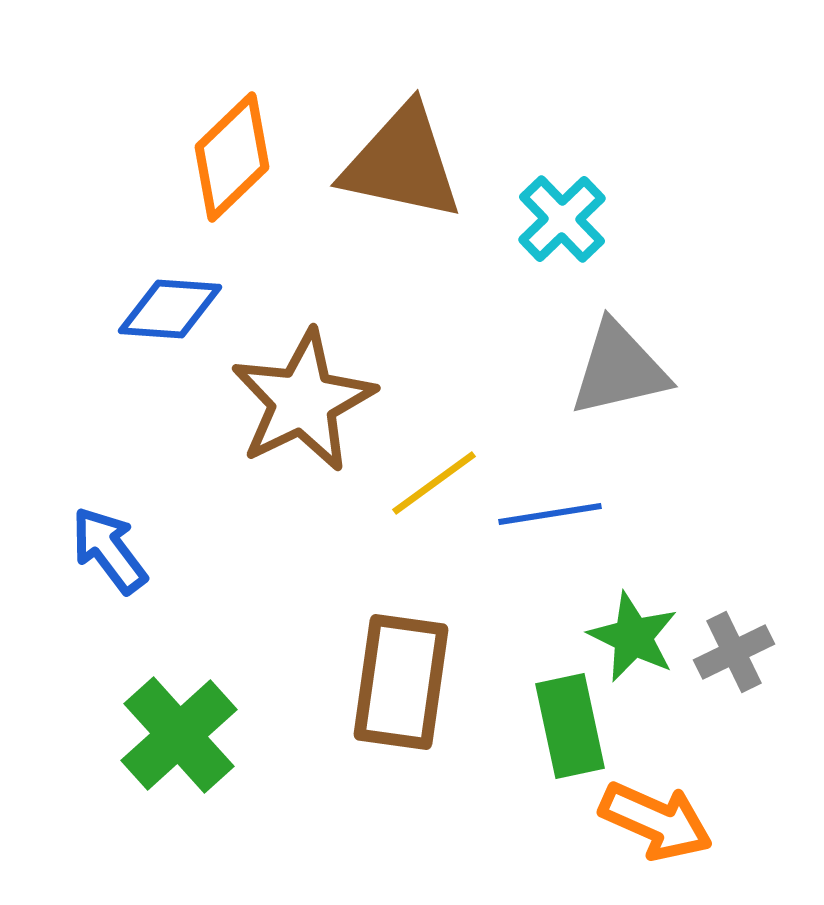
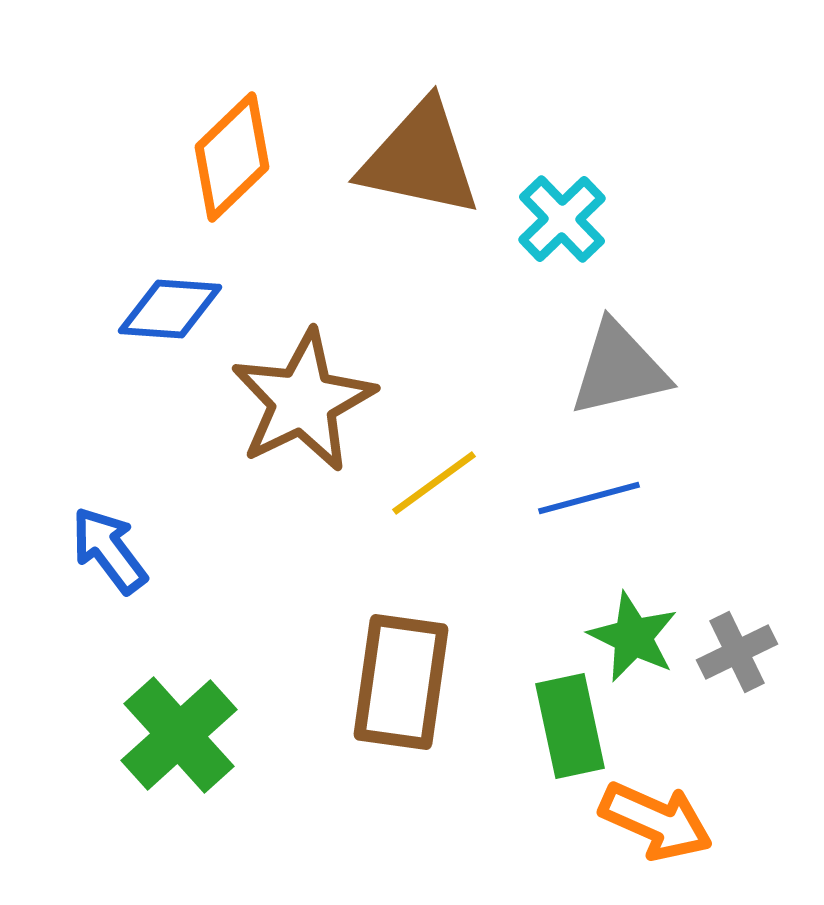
brown triangle: moved 18 px right, 4 px up
blue line: moved 39 px right, 16 px up; rotated 6 degrees counterclockwise
gray cross: moved 3 px right
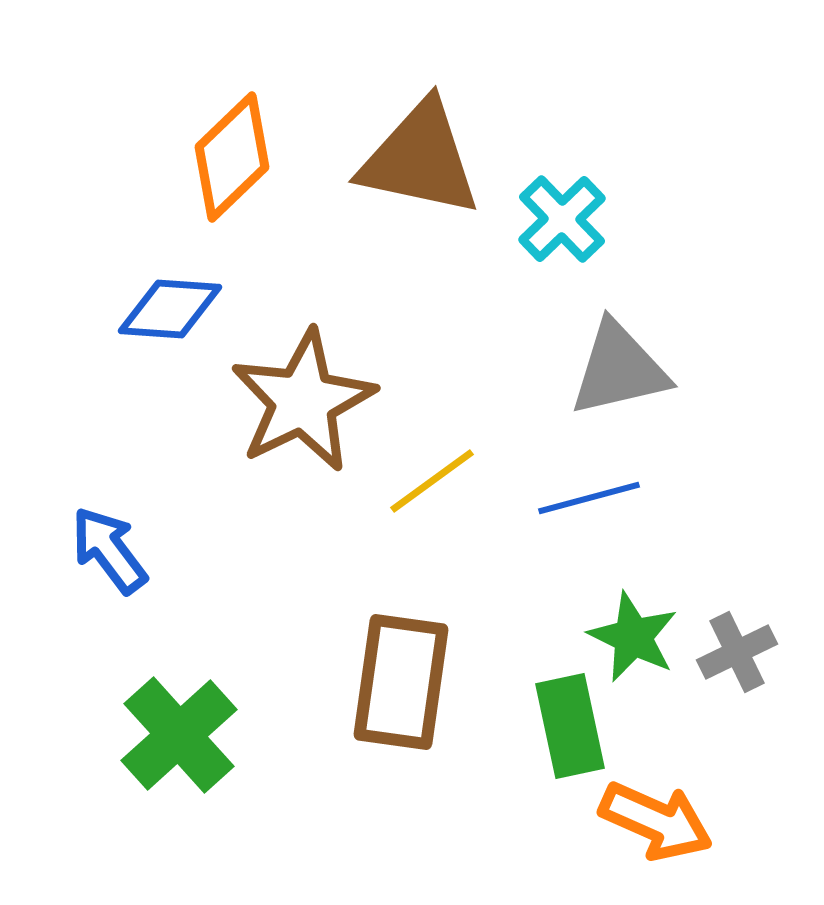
yellow line: moved 2 px left, 2 px up
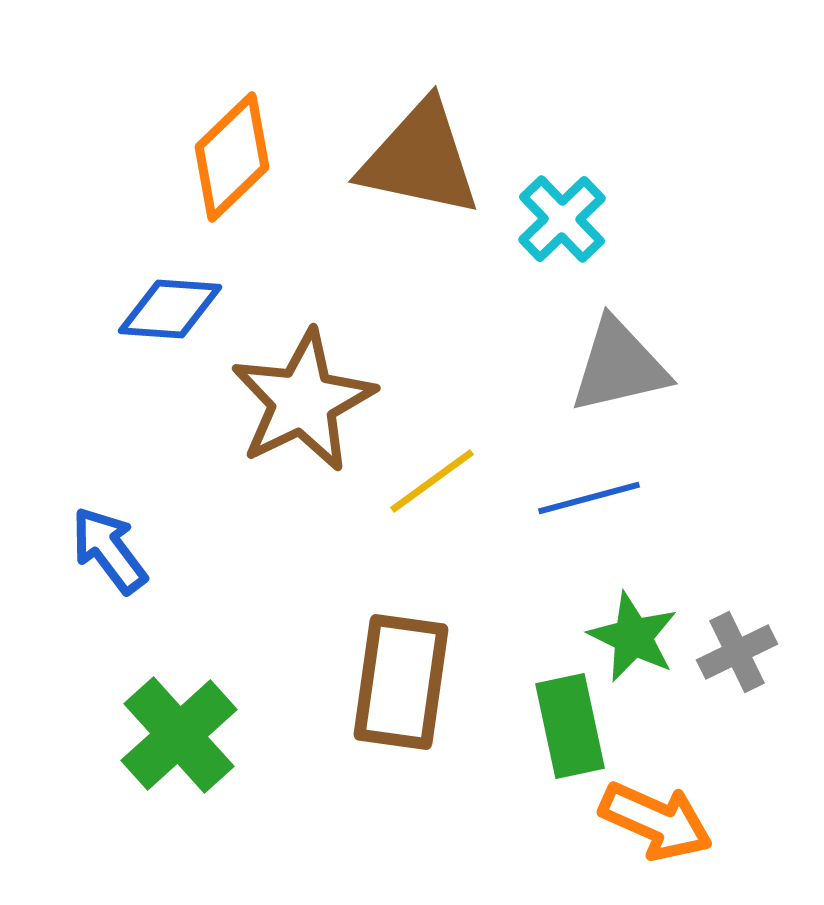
gray triangle: moved 3 px up
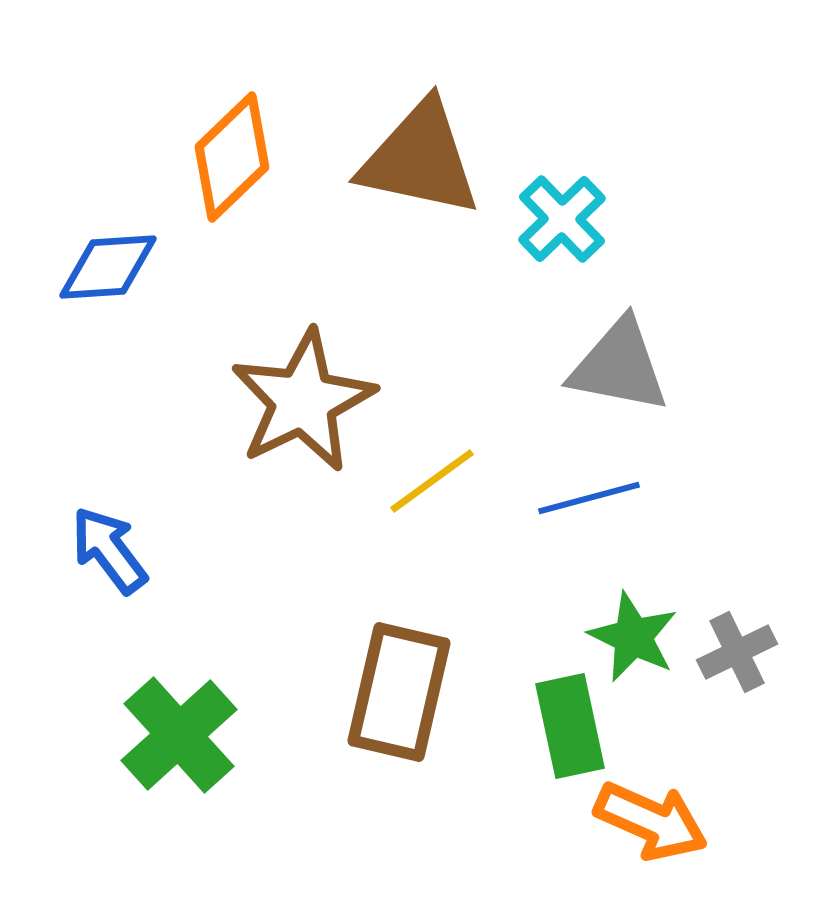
blue diamond: moved 62 px left, 42 px up; rotated 8 degrees counterclockwise
gray triangle: rotated 24 degrees clockwise
brown rectangle: moved 2 px left, 10 px down; rotated 5 degrees clockwise
orange arrow: moved 5 px left
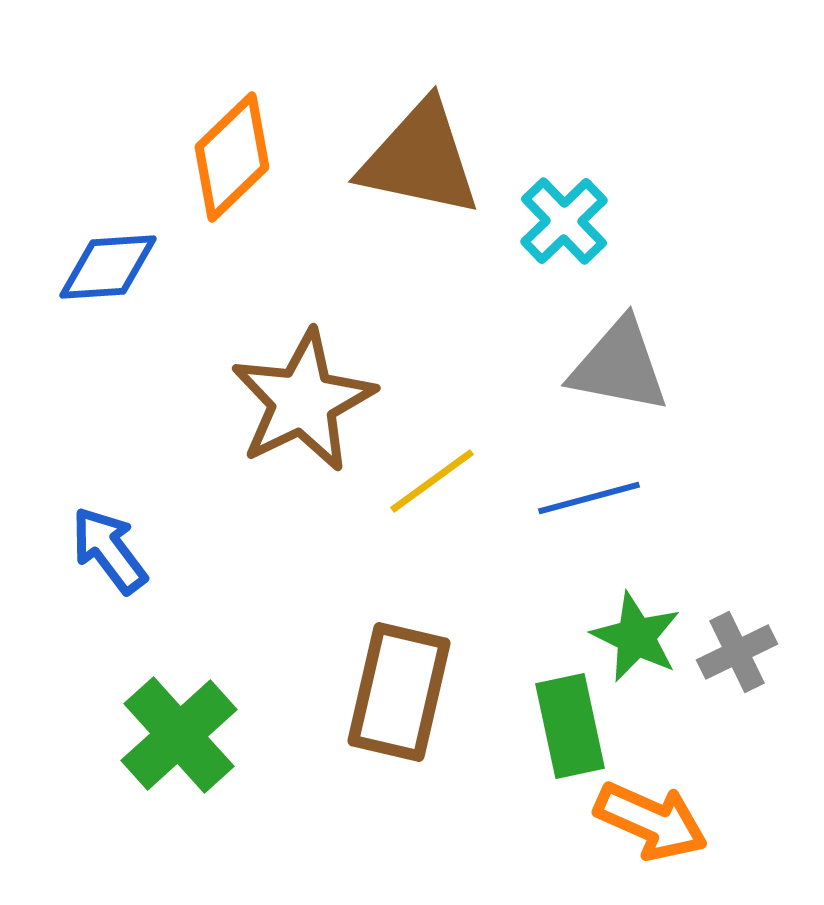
cyan cross: moved 2 px right, 2 px down
green star: moved 3 px right
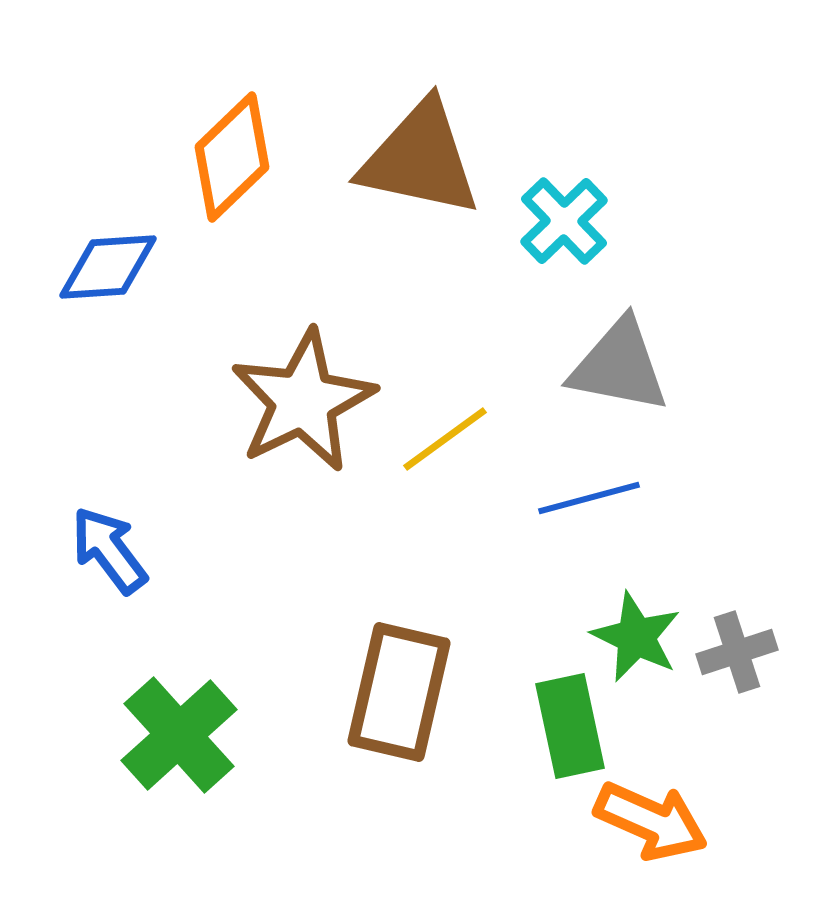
yellow line: moved 13 px right, 42 px up
gray cross: rotated 8 degrees clockwise
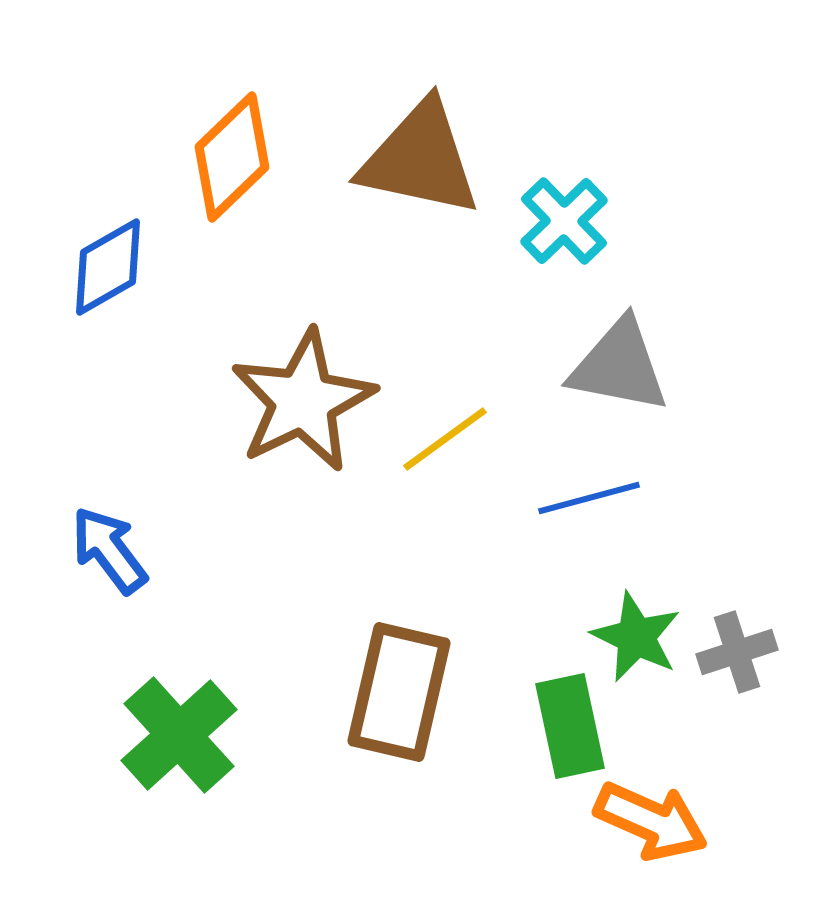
blue diamond: rotated 26 degrees counterclockwise
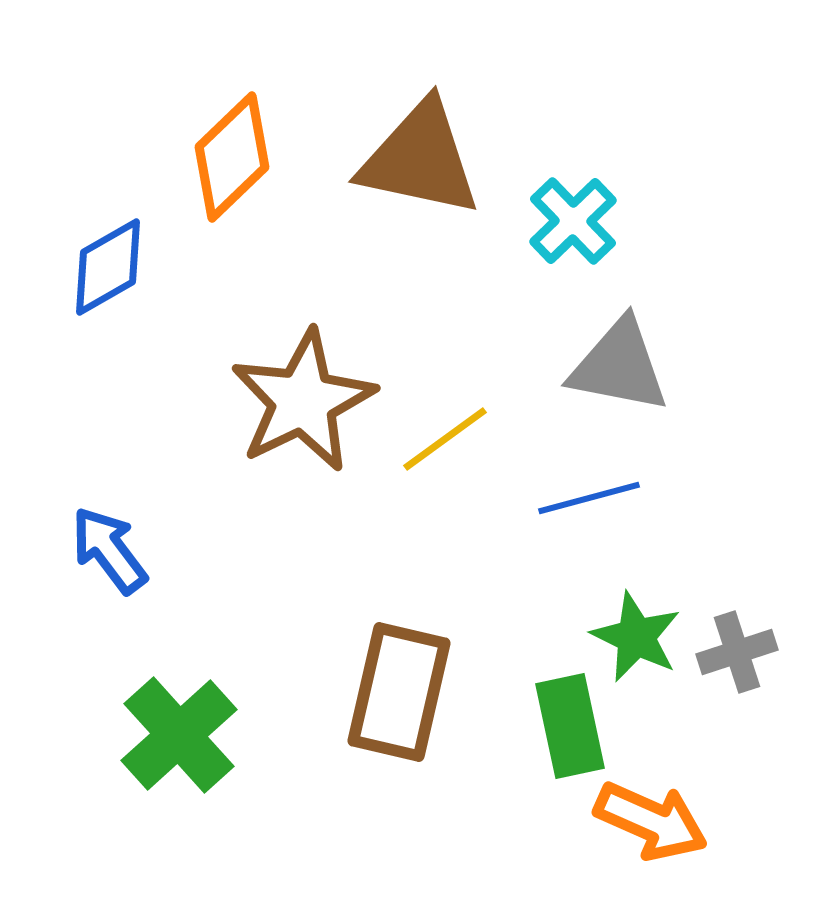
cyan cross: moved 9 px right
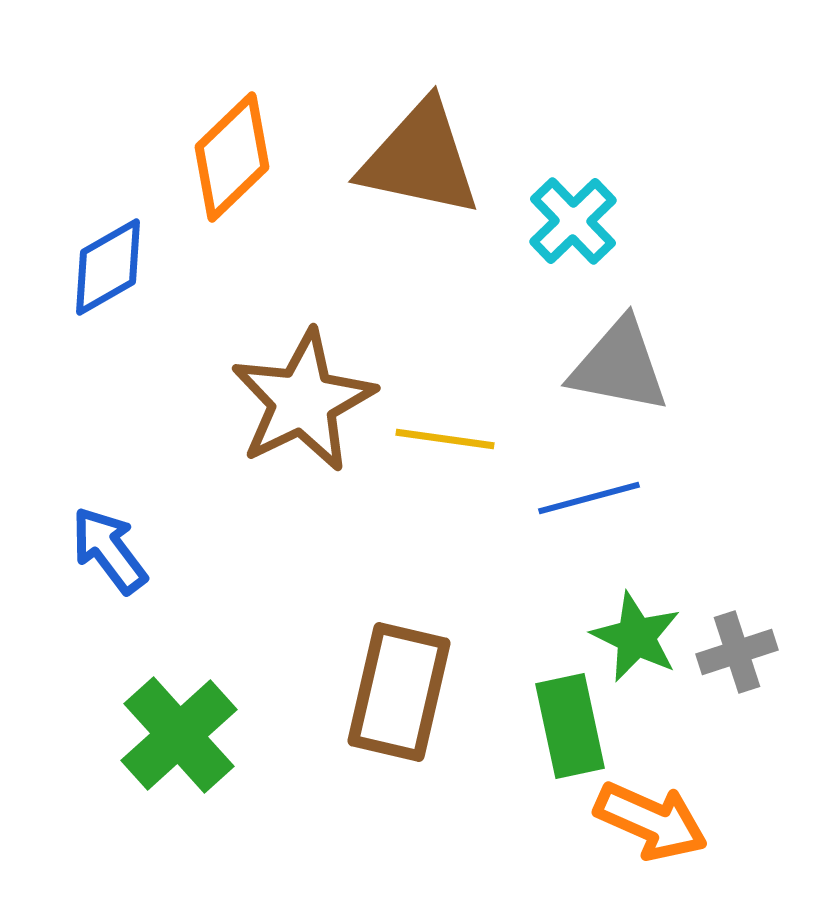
yellow line: rotated 44 degrees clockwise
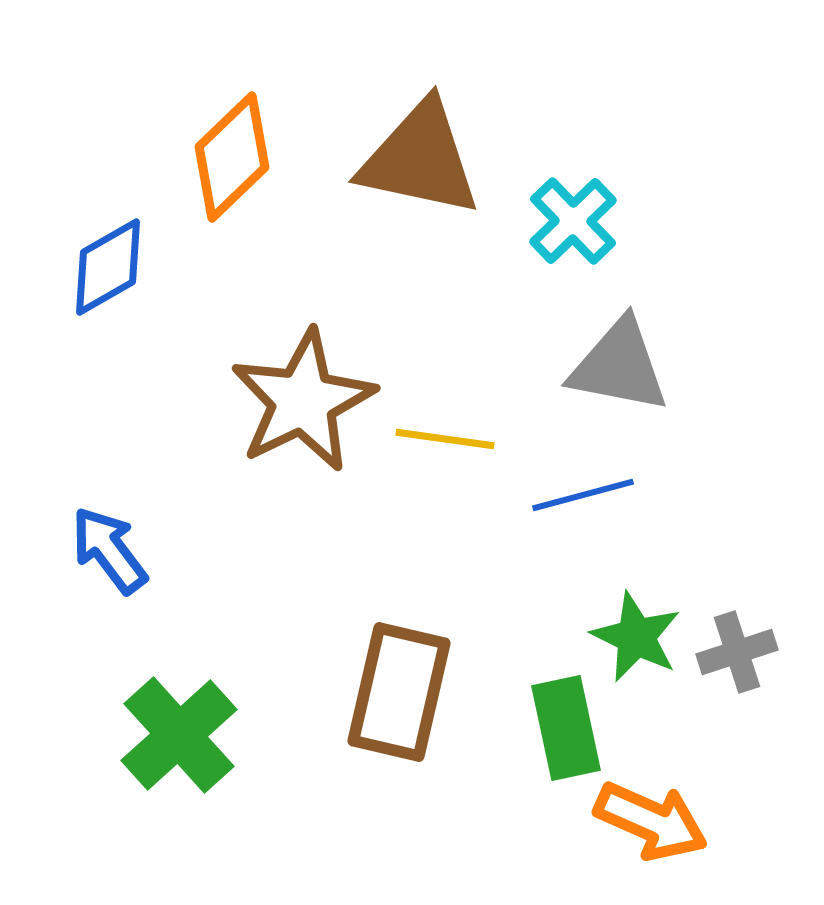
blue line: moved 6 px left, 3 px up
green rectangle: moved 4 px left, 2 px down
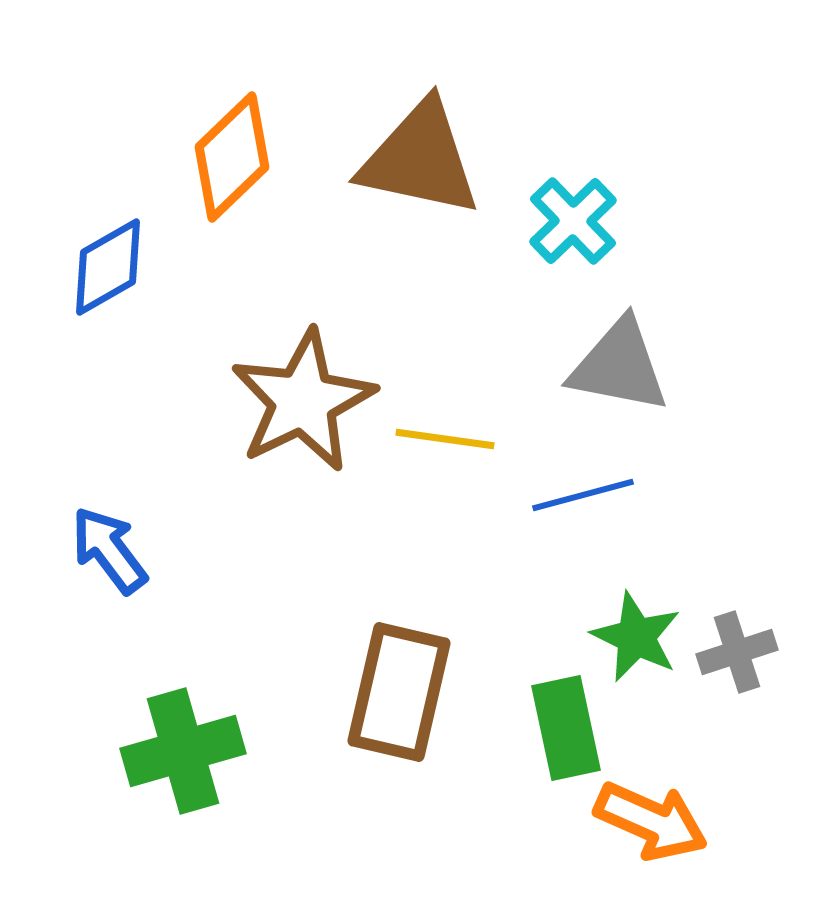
green cross: moved 4 px right, 16 px down; rotated 26 degrees clockwise
